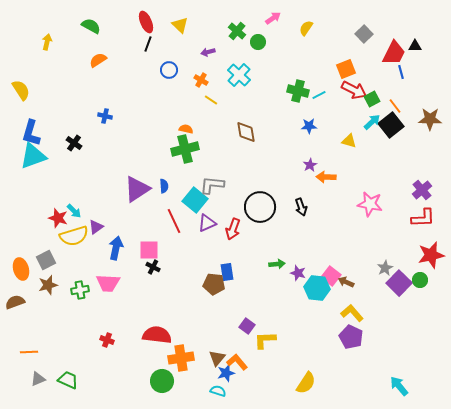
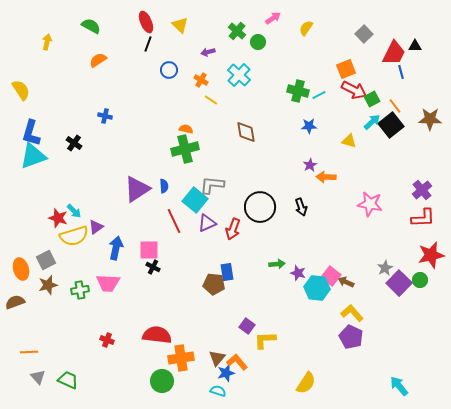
gray triangle at (38, 379): moved 2 px up; rotated 49 degrees counterclockwise
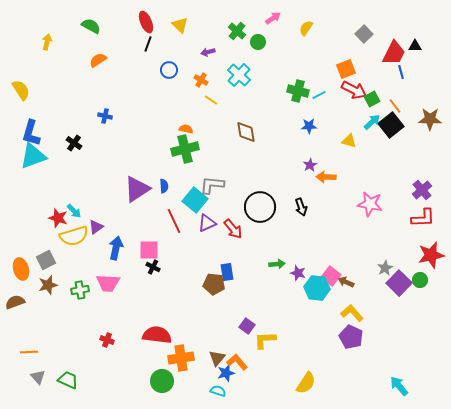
red arrow at (233, 229): rotated 60 degrees counterclockwise
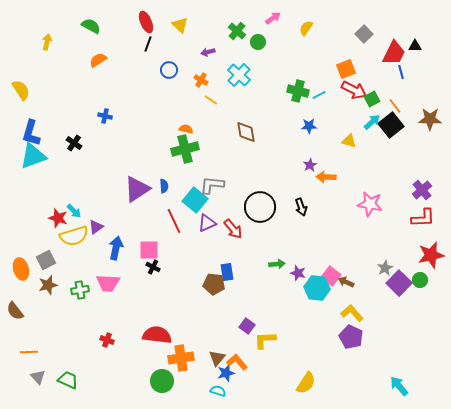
brown semicircle at (15, 302): moved 9 px down; rotated 108 degrees counterclockwise
